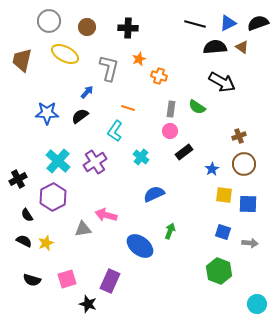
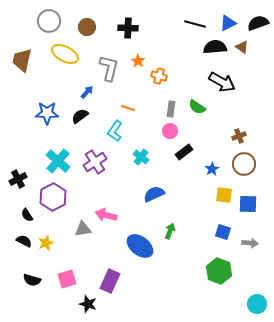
orange star at (139, 59): moved 1 px left, 2 px down; rotated 16 degrees counterclockwise
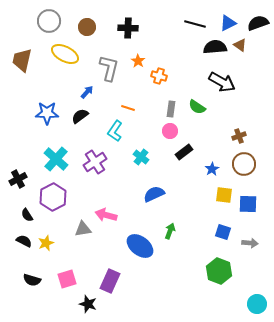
brown triangle at (242, 47): moved 2 px left, 2 px up
cyan cross at (58, 161): moved 2 px left, 2 px up
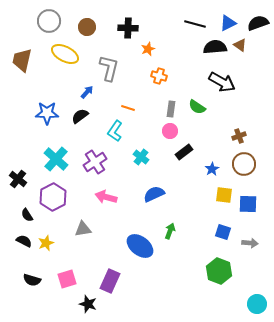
orange star at (138, 61): moved 10 px right, 12 px up; rotated 16 degrees clockwise
black cross at (18, 179): rotated 24 degrees counterclockwise
pink arrow at (106, 215): moved 18 px up
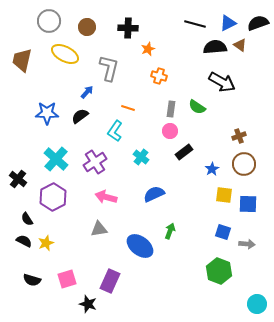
black semicircle at (27, 215): moved 4 px down
gray triangle at (83, 229): moved 16 px right
gray arrow at (250, 243): moved 3 px left, 1 px down
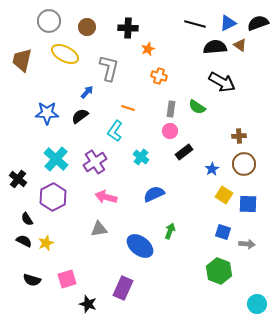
brown cross at (239, 136): rotated 16 degrees clockwise
yellow square at (224, 195): rotated 24 degrees clockwise
purple rectangle at (110, 281): moved 13 px right, 7 px down
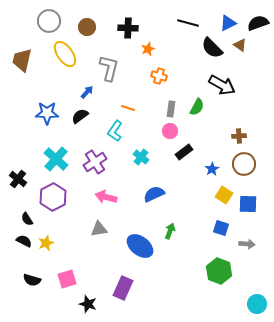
black line at (195, 24): moved 7 px left, 1 px up
black semicircle at (215, 47): moved 3 px left, 1 px down; rotated 130 degrees counterclockwise
yellow ellipse at (65, 54): rotated 28 degrees clockwise
black arrow at (222, 82): moved 3 px down
green semicircle at (197, 107): rotated 96 degrees counterclockwise
blue square at (223, 232): moved 2 px left, 4 px up
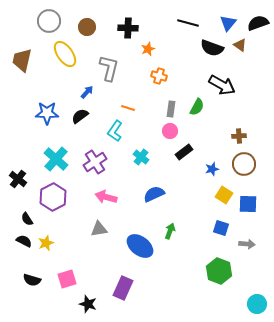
blue triangle at (228, 23): rotated 24 degrees counterclockwise
black semicircle at (212, 48): rotated 25 degrees counterclockwise
blue star at (212, 169): rotated 16 degrees clockwise
